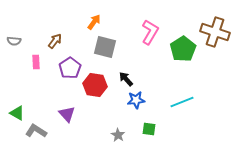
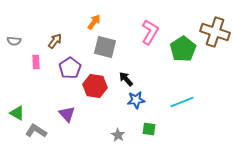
red hexagon: moved 1 px down
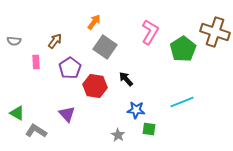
gray square: rotated 20 degrees clockwise
blue star: moved 10 px down; rotated 12 degrees clockwise
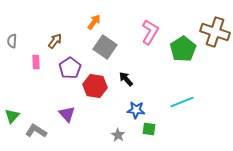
gray semicircle: moved 2 px left; rotated 88 degrees clockwise
green triangle: moved 5 px left, 3 px down; rotated 42 degrees clockwise
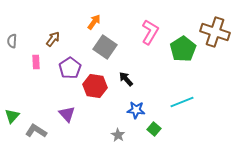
brown arrow: moved 2 px left, 2 px up
green square: moved 5 px right; rotated 32 degrees clockwise
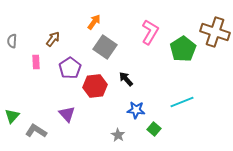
red hexagon: rotated 15 degrees counterclockwise
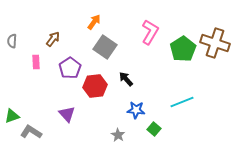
brown cross: moved 11 px down
green triangle: rotated 28 degrees clockwise
gray L-shape: moved 5 px left, 1 px down
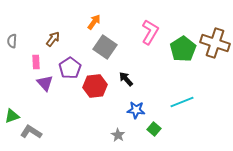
purple triangle: moved 22 px left, 31 px up
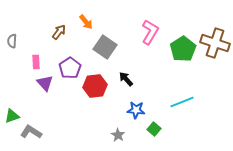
orange arrow: moved 8 px left; rotated 105 degrees clockwise
brown arrow: moved 6 px right, 7 px up
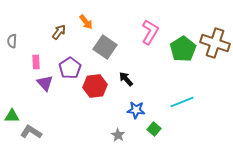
green triangle: rotated 21 degrees clockwise
